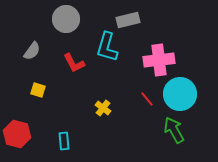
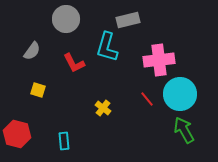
green arrow: moved 10 px right
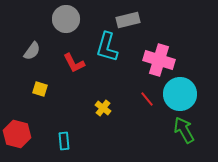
pink cross: rotated 24 degrees clockwise
yellow square: moved 2 px right, 1 px up
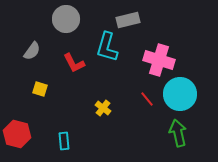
green arrow: moved 6 px left, 3 px down; rotated 16 degrees clockwise
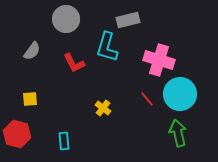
yellow square: moved 10 px left, 10 px down; rotated 21 degrees counterclockwise
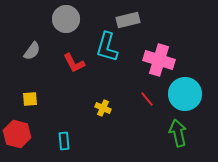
cyan circle: moved 5 px right
yellow cross: rotated 14 degrees counterclockwise
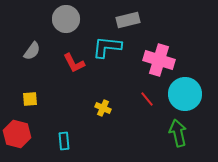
cyan L-shape: rotated 80 degrees clockwise
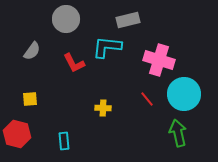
cyan circle: moved 1 px left
yellow cross: rotated 21 degrees counterclockwise
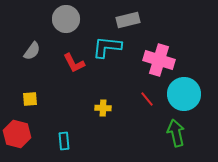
green arrow: moved 2 px left
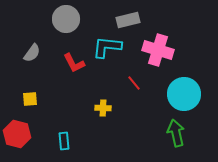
gray semicircle: moved 2 px down
pink cross: moved 1 px left, 10 px up
red line: moved 13 px left, 16 px up
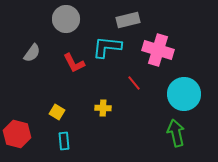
yellow square: moved 27 px right, 13 px down; rotated 35 degrees clockwise
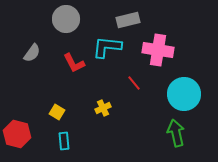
pink cross: rotated 8 degrees counterclockwise
yellow cross: rotated 28 degrees counterclockwise
